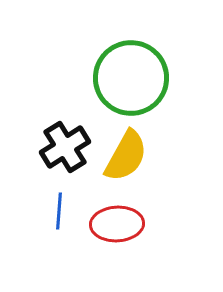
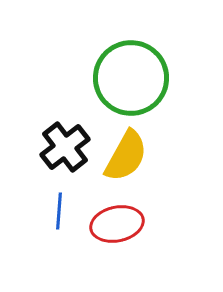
black cross: rotated 6 degrees counterclockwise
red ellipse: rotated 9 degrees counterclockwise
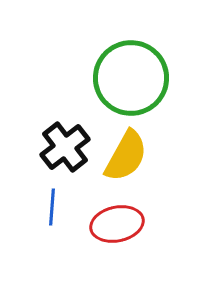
blue line: moved 7 px left, 4 px up
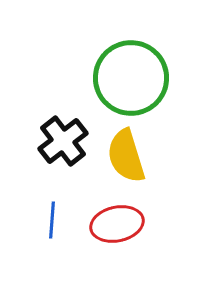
black cross: moved 2 px left, 6 px up
yellow semicircle: rotated 134 degrees clockwise
blue line: moved 13 px down
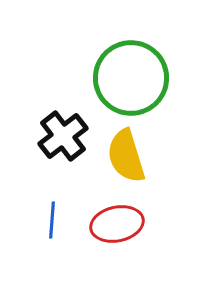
black cross: moved 5 px up
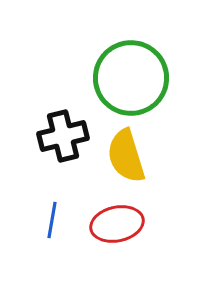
black cross: rotated 24 degrees clockwise
blue line: rotated 6 degrees clockwise
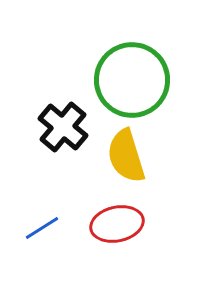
green circle: moved 1 px right, 2 px down
black cross: moved 9 px up; rotated 36 degrees counterclockwise
blue line: moved 10 px left, 8 px down; rotated 48 degrees clockwise
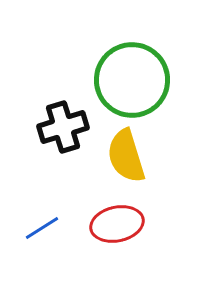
black cross: rotated 33 degrees clockwise
